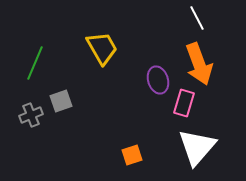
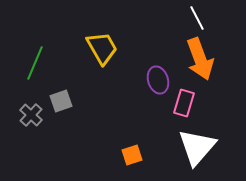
orange arrow: moved 1 px right, 5 px up
gray cross: rotated 25 degrees counterclockwise
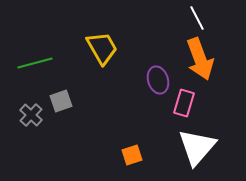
green line: rotated 52 degrees clockwise
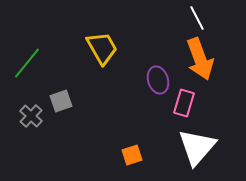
green line: moved 8 px left; rotated 36 degrees counterclockwise
gray cross: moved 1 px down
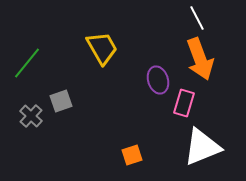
white triangle: moved 5 px right; rotated 27 degrees clockwise
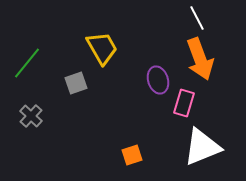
gray square: moved 15 px right, 18 px up
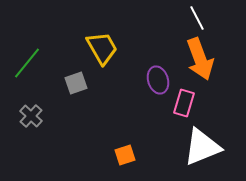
orange square: moved 7 px left
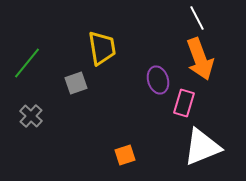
yellow trapezoid: rotated 21 degrees clockwise
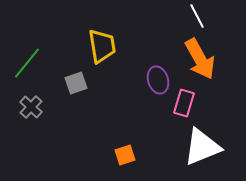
white line: moved 2 px up
yellow trapezoid: moved 2 px up
orange arrow: rotated 9 degrees counterclockwise
gray cross: moved 9 px up
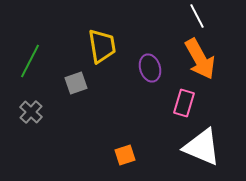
green line: moved 3 px right, 2 px up; rotated 12 degrees counterclockwise
purple ellipse: moved 8 px left, 12 px up
gray cross: moved 5 px down
white triangle: rotated 45 degrees clockwise
